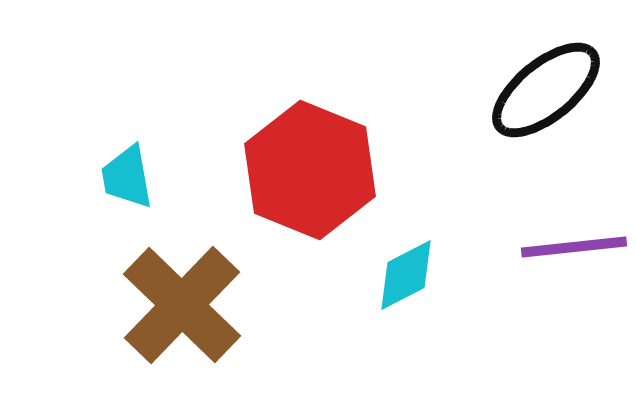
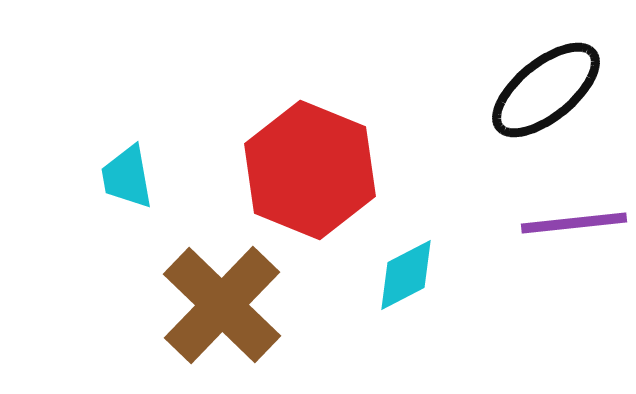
purple line: moved 24 px up
brown cross: moved 40 px right
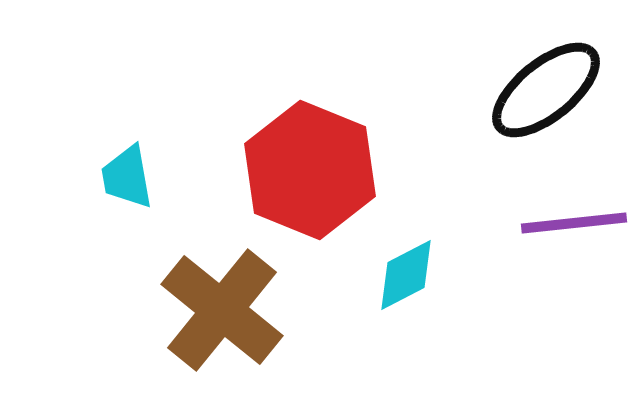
brown cross: moved 5 px down; rotated 5 degrees counterclockwise
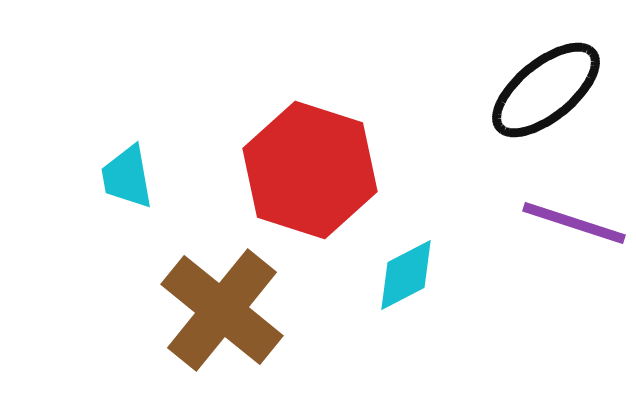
red hexagon: rotated 4 degrees counterclockwise
purple line: rotated 24 degrees clockwise
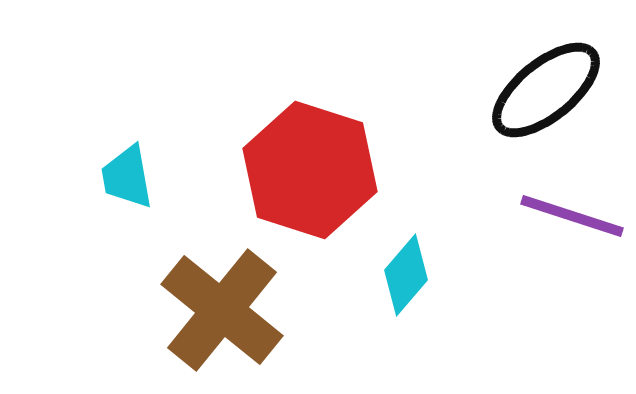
purple line: moved 2 px left, 7 px up
cyan diamond: rotated 22 degrees counterclockwise
